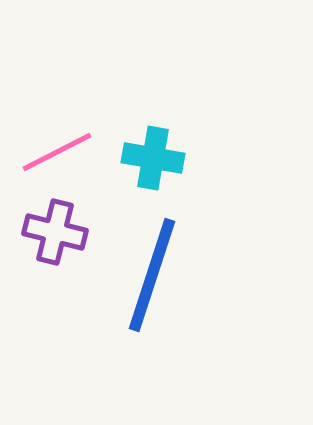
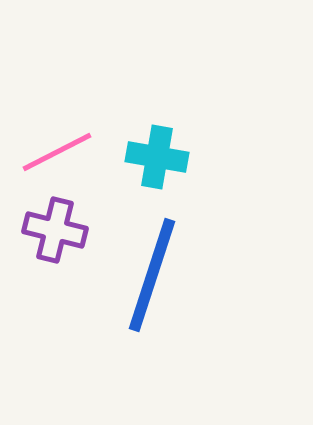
cyan cross: moved 4 px right, 1 px up
purple cross: moved 2 px up
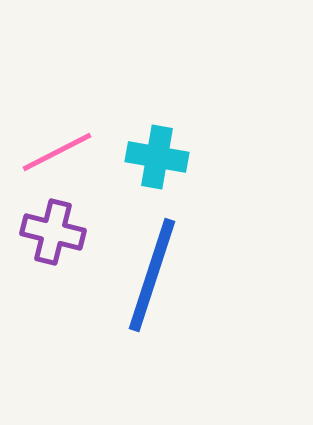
purple cross: moved 2 px left, 2 px down
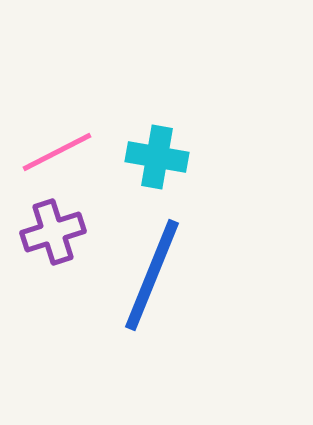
purple cross: rotated 32 degrees counterclockwise
blue line: rotated 4 degrees clockwise
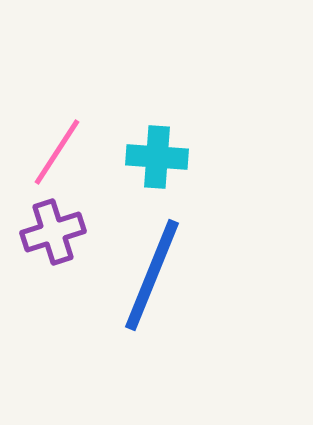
pink line: rotated 30 degrees counterclockwise
cyan cross: rotated 6 degrees counterclockwise
